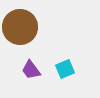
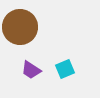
purple trapezoid: rotated 20 degrees counterclockwise
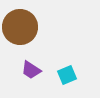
cyan square: moved 2 px right, 6 px down
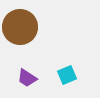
purple trapezoid: moved 4 px left, 8 px down
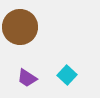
cyan square: rotated 24 degrees counterclockwise
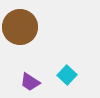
purple trapezoid: moved 3 px right, 4 px down
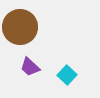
purple trapezoid: moved 15 px up; rotated 10 degrees clockwise
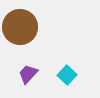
purple trapezoid: moved 2 px left, 7 px down; rotated 90 degrees clockwise
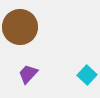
cyan square: moved 20 px right
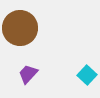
brown circle: moved 1 px down
